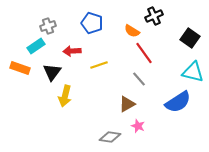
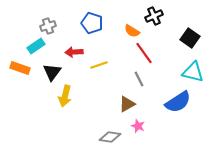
red arrow: moved 2 px right, 1 px down
gray line: rotated 14 degrees clockwise
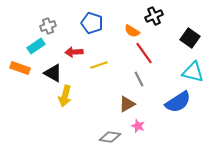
black triangle: moved 1 px right, 1 px down; rotated 36 degrees counterclockwise
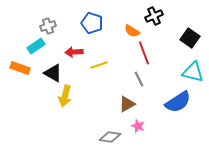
red line: rotated 15 degrees clockwise
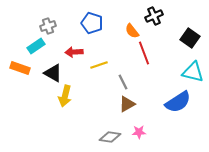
orange semicircle: rotated 21 degrees clockwise
gray line: moved 16 px left, 3 px down
pink star: moved 1 px right, 6 px down; rotated 24 degrees counterclockwise
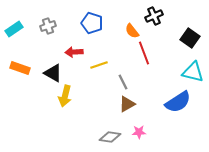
cyan rectangle: moved 22 px left, 17 px up
